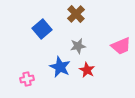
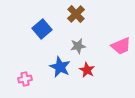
pink cross: moved 2 px left
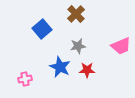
red star: rotated 28 degrees counterclockwise
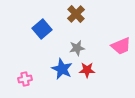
gray star: moved 1 px left, 2 px down
blue star: moved 2 px right, 2 px down
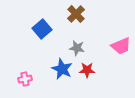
gray star: rotated 21 degrees clockwise
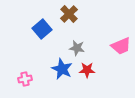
brown cross: moved 7 px left
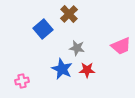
blue square: moved 1 px right
pink cross: moved 3 px left, 2 px down
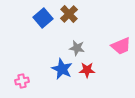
blue square: moved 11 px up
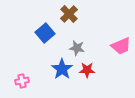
blue square: moved 2 px right, 15 px down
blue star: rotated 10 degrees clockwise
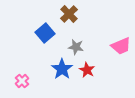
gray star: moved 1 px left, 1 px up
red star: rotated 28 degrees clockwise
pink cross: rotated 32 degrees counterclockwise
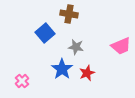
brown cross: rotated 36 degrees counterclockwise
red star: moved 3 px down; rotated 21 degrees clockwise
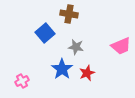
pink cross: rotated 16 degrees clockwise
